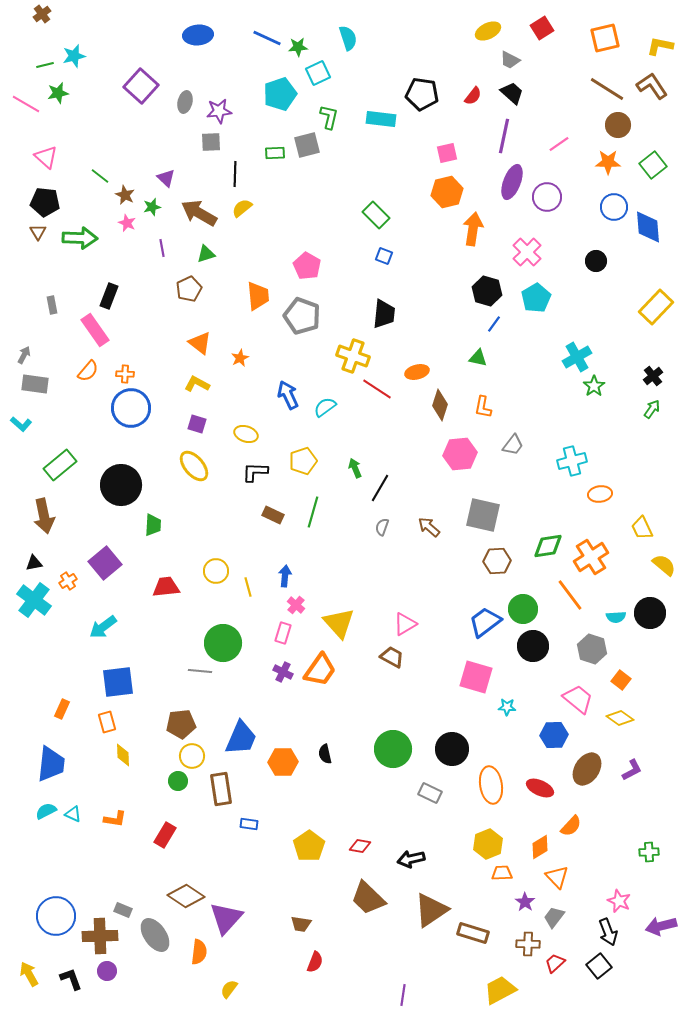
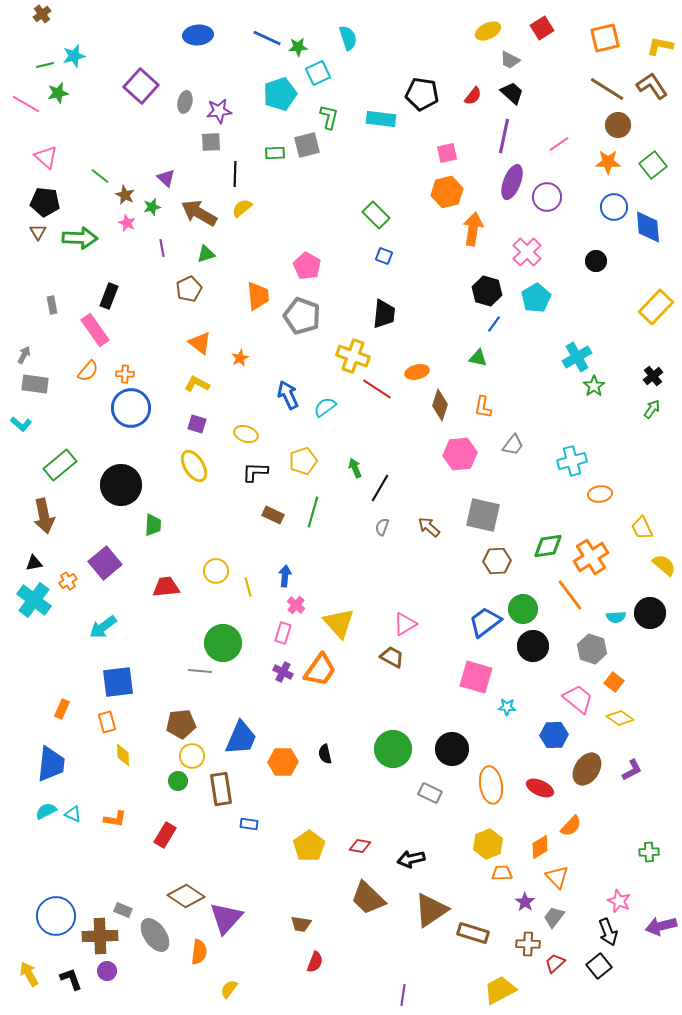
yellow ellipse at (194, 466): rotated 8 degrees clockwise
orange square at (621, 680): moved 7 px left, 2 px down
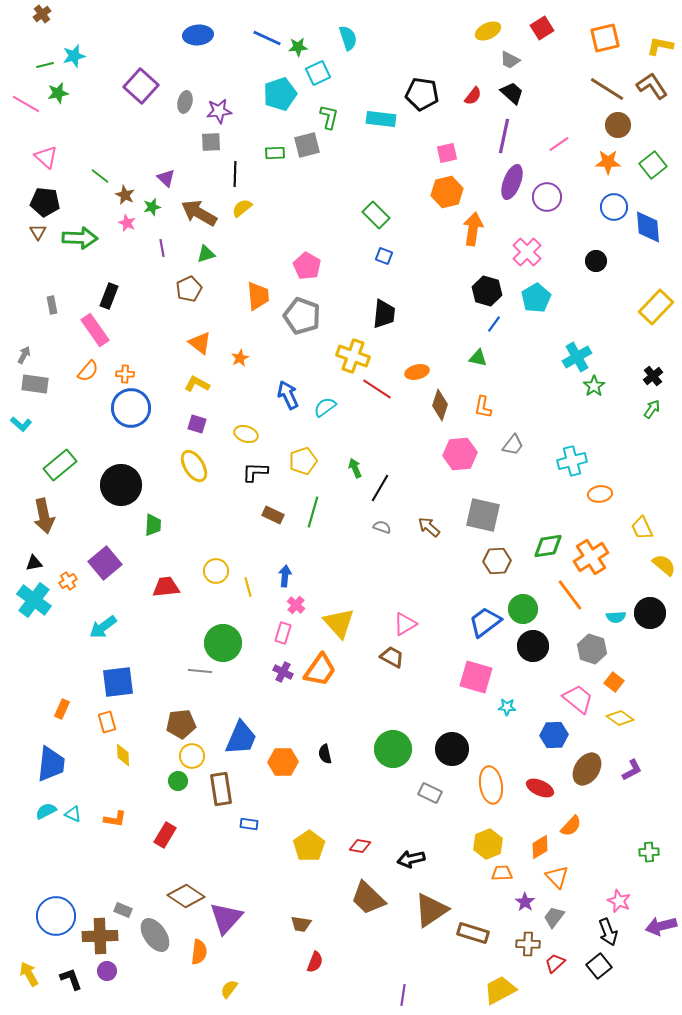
gray semicircle at (382, 527): rotated 90 degrees clockwise
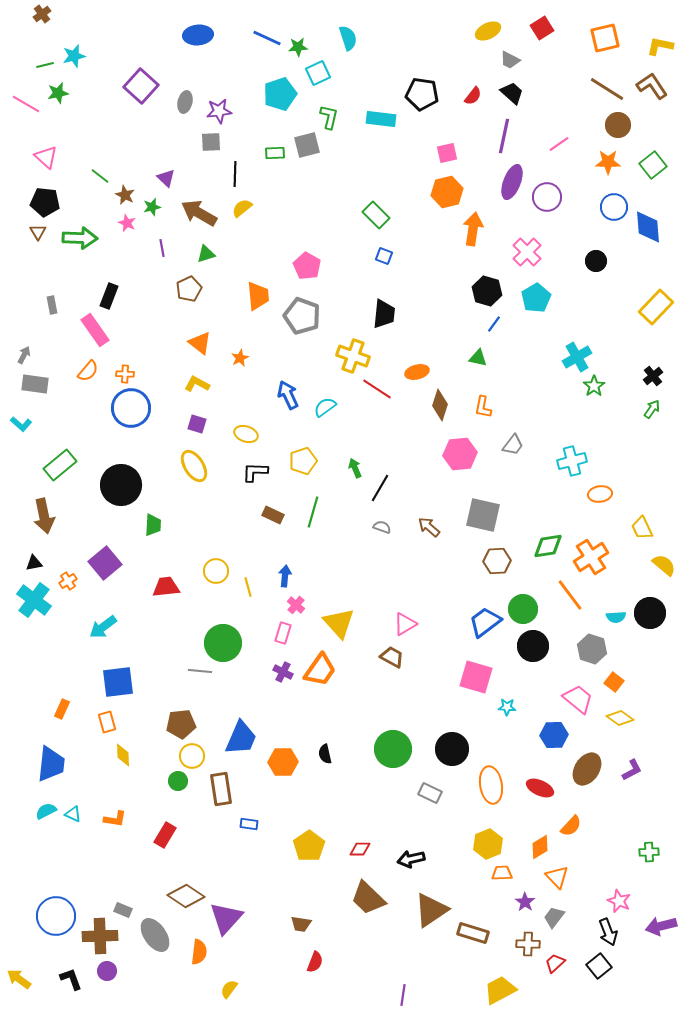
red diamond at (360, 846): moved 3 px down; rotated 10 degrees counterclockwise
yellow arrow at (29, 974): moved 10 px left, 5 px down; rotated 25 degrees counterclockwise
